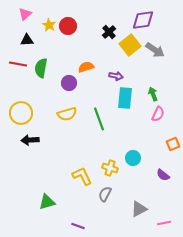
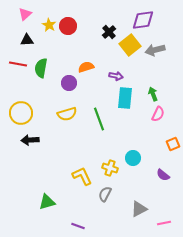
gray arrow: rotated 132 degrees clockwise
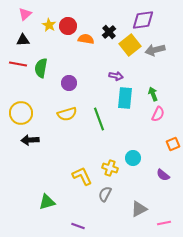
black triangle: moved 4 px left
orange semicircle: moved 28 px up; rotated 28 degrees clockwise
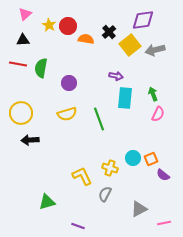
orange square: moved 22 px left, 15 px down
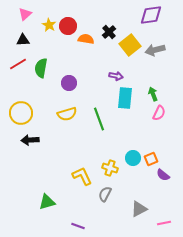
purple diamond: moved 8 px right, 5 px up
red line: rotated 42 degrees counterclockwise
pink semicircle: moved 1 px right, 1 px up
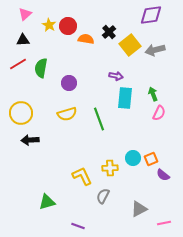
yellow cross: rotated 21 degrees counterclockwise
gray semicircle: moved 2 px left, 2 px down
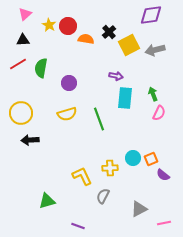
yellow square: moved 1 px left; rotated 10 degrees clockwise
green triangle: moved 1 px up
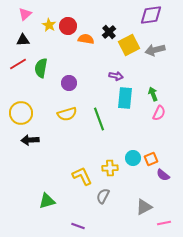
gray triangle: moved 5 px right, 2 px up
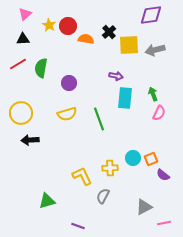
black triangle: moved 1 px up
yellow square: rotated 25 degrees clockwise
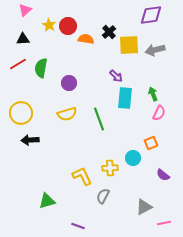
pink triangle: moved 4 px up
purple arrow: rotated 32 degrees clockwise
orange square: moved 16 px up
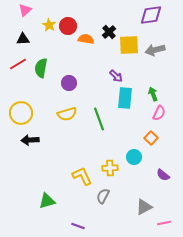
orange square: moved 5 px up; rotated 24 degrees counterclockwise
cyan circle: moved 1 px right, 1 px up
